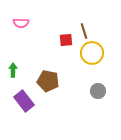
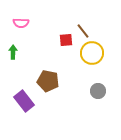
brown line: moved 1 px left; rotated 21 degrees counterclockwise
green arrow: moved 18 px up
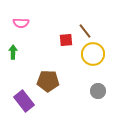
brown line: moved 2 px right
yellow circle: moved 1 px right, 1 px down
brown pentagon: rotated 10 degrees counterclockwise
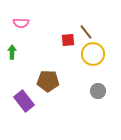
brown line: moved 1 px right, 1 px down
red square: moved 2 px right
green arrow: moved 1 px left
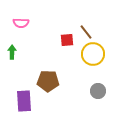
red square: moved 1 px left
purple rectangle: rotated 35 degrees clockwise
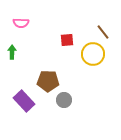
brown line: moved 17 px right
gray circle: moved 34 px left, 9 px down
purple rectangle: rotated 40 degrees counterclockwise
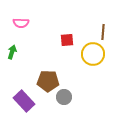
brown line: rotated 42 degrees clockwise
green arrow: rotated 16 degrees clockwise
gray circle: moved 3 px up
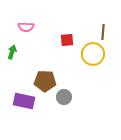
pink semicircle: moved 5 px right, 4 px down
brown pentagon: moved 3 px left
purple rectangle: rotated 35 degrees counterclockwise
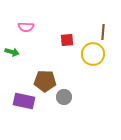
green arrow: rotated 88 degrees clockwise
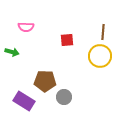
yellow circle: moved 7 px right, 2 px down
purple rectangle: rotated 20 degrees clockwise
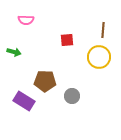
pink semicircle: moved 7 px up
brown line: moved 2 px up
green arrow: moved 2 px right
yellow circle: moved 1 px left, 1 px down
gray circle: moved 8 px right, 1 px up
